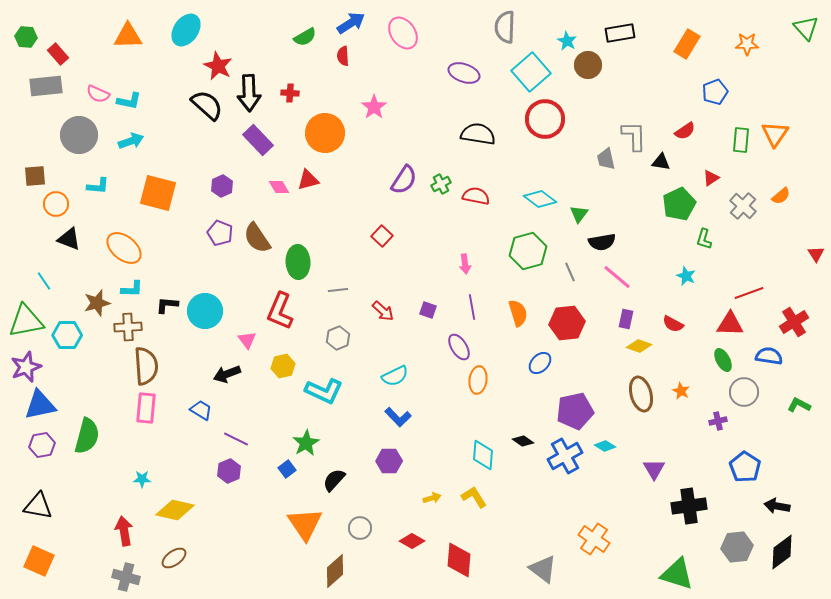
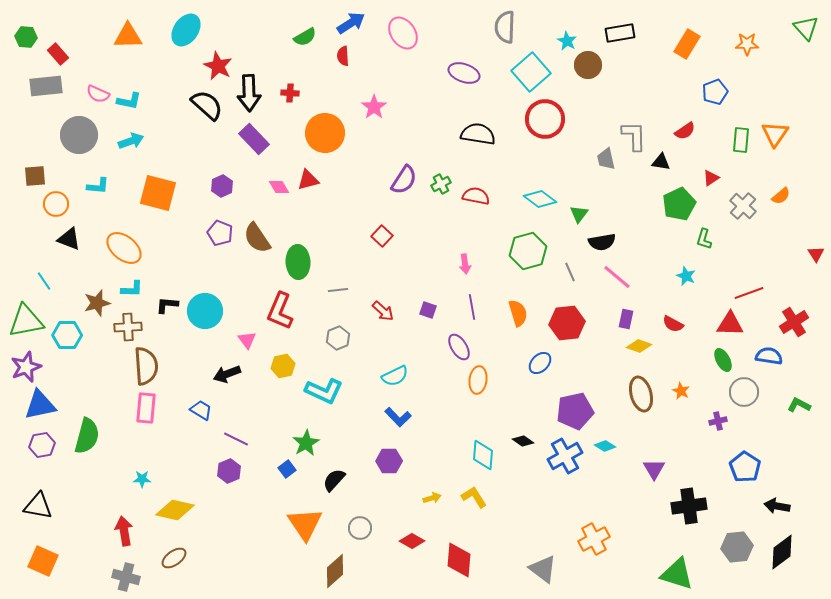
purple rectangle at (258, 140): moved 4 px left, 1 px up
orange cross at (594, 539): rotated 28 degrees clockwise
orange square at (39, 561): moved 4 px right
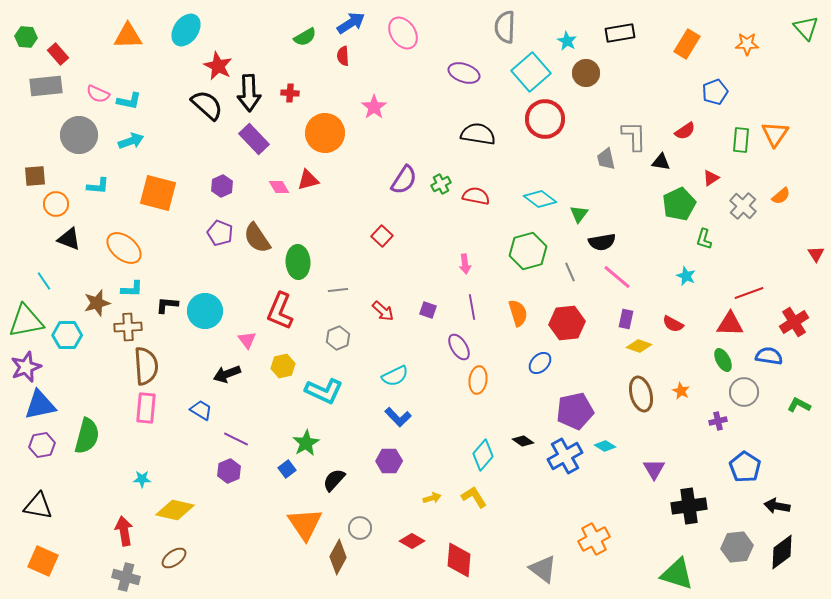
brown circle at (588, 65): moved 2 px left, 8 px down
cyan diamond at (483, 455): rotated 36 degrees clockwise
brown diamond at (335, 571): moved 3 px right, 14 px up; rotated 20 degrees counterclockwise
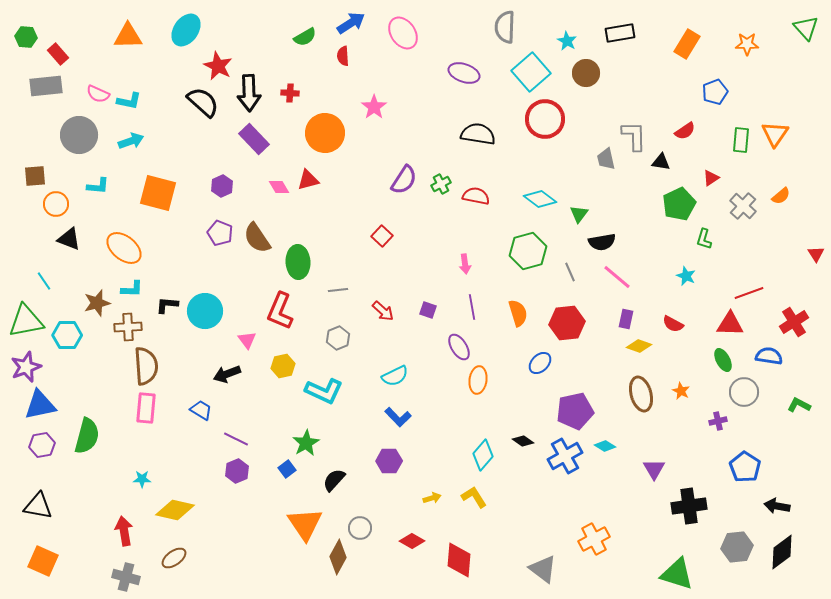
black semicircle at (207, 105): moved 4 px left, 3 px up
purple hexagon at (229, 471): moved 8 px right
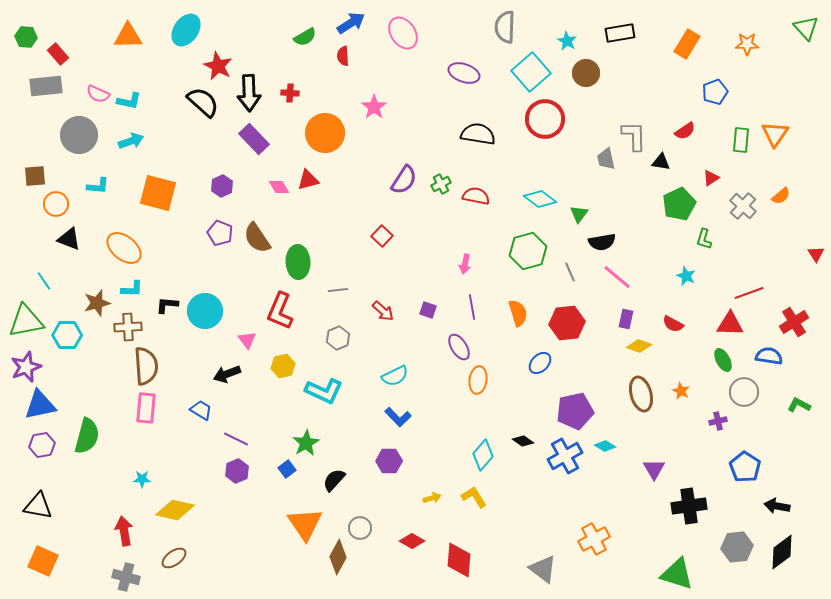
pink arrow at (465, 264): rotated 18 degrees clockwise
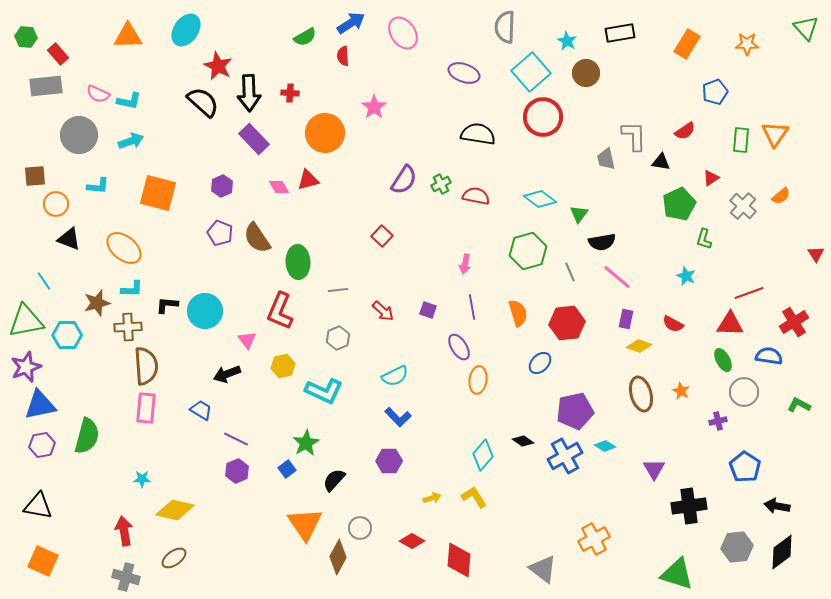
red circle at (545, 119): moved 2 px left, 2 px up
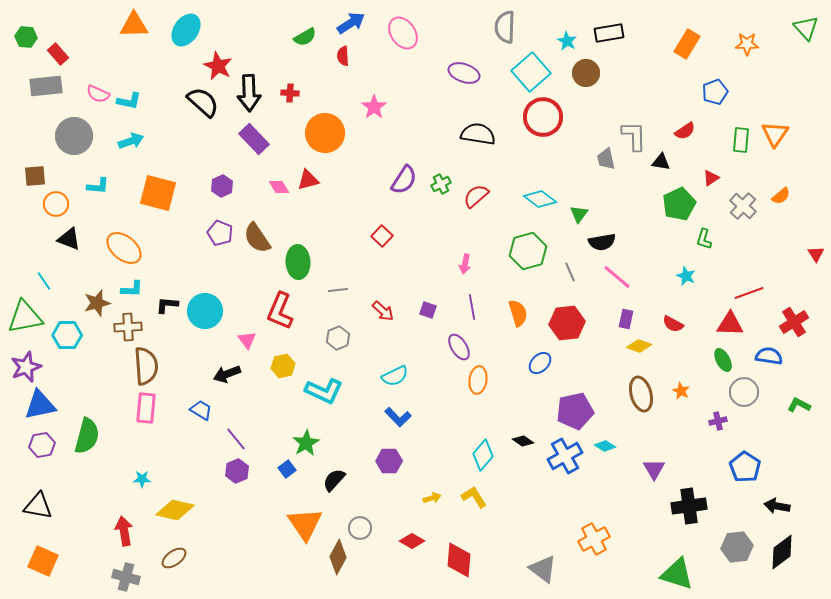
black rectangle at (620, 33): moved 11 px left
orange triangle at (128, 36): moved 6 px right, 11 px up
gray circle at (79, 135): moved 5 px left, 1 px down
red semicircle at (476, 196): rotated 52 degrees counterclockwise
green triangle at (26, 321): moved 1 px left, 4 px up
purple line at (236, 439): rotated 25 degrees clockwise
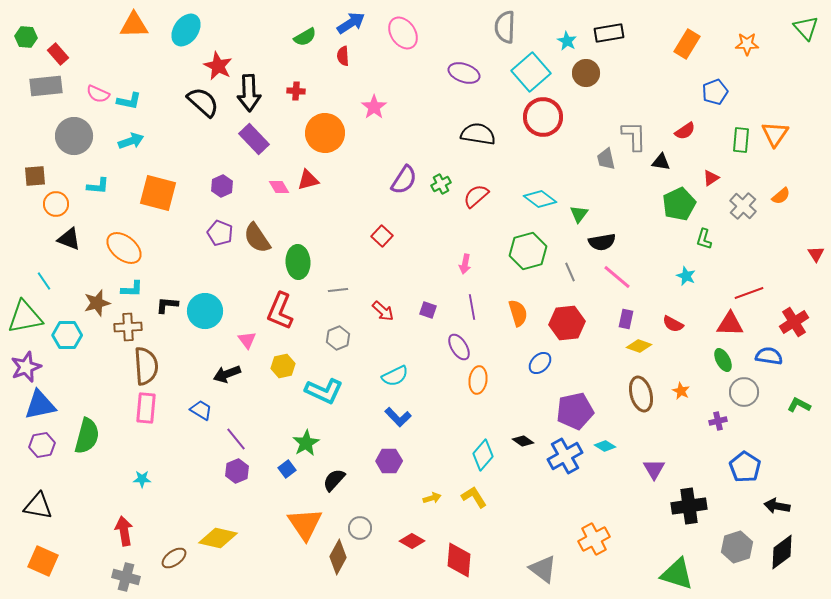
red cross at (290, 93): moved 6 px right, 2 px up
yellow diamond at (175, 510): moved 43 px right, 28 px down
gray hexagon at (737, 547): rotated 12 degrees counterclockwise
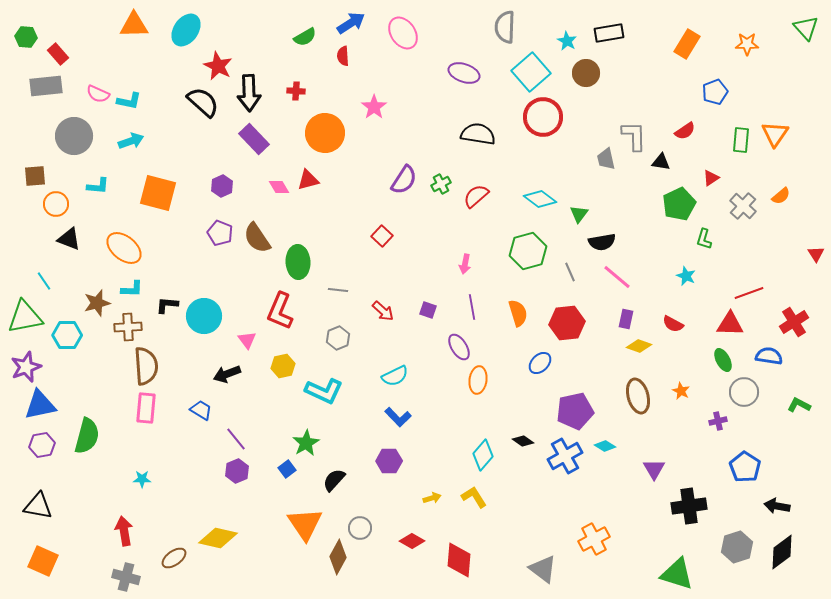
gray line at (338, 290): rotated 12 degrees clockwise
cyan circle at (205, 311): moved 1 px left, 5 px down
brown ellipse at (641, 394): moved 3 px left, 2 px down
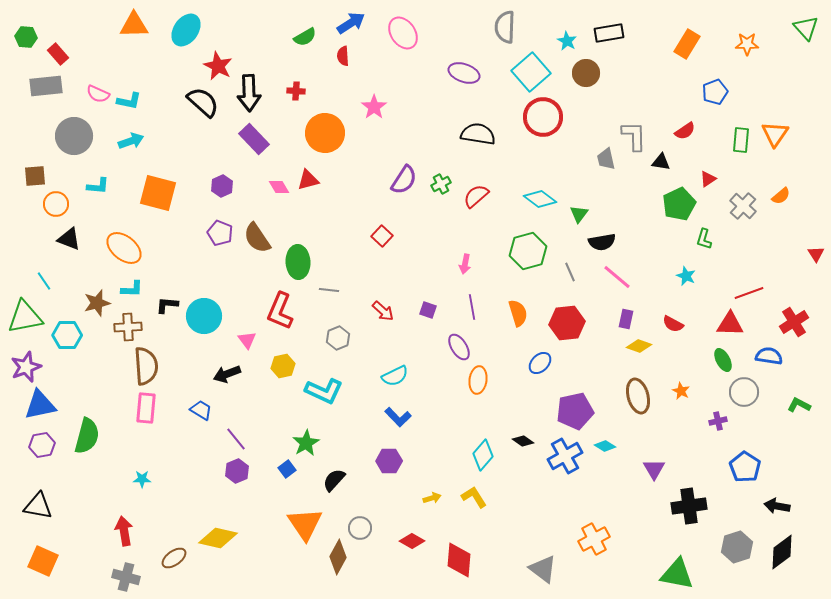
red triangle at (711, 178): moved 3 px left, 1 px down
gray line at (338, 290): moved 9 px left
green triangle at (677, 574): rotated 6 degrees counterclockwise
